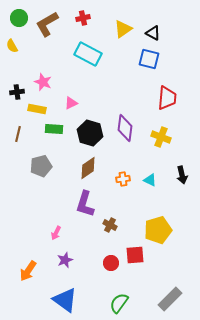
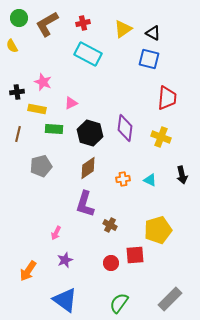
red cross: moved 5 px down
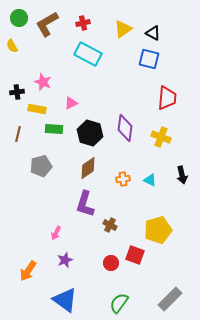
red square: rotated 24 degrees clockwise
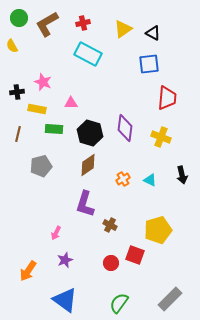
blue square: moved 5 px down; rotated 20 degrees counterclockwise
pink triangle: rotated 24 degrees clockwise
brown diamond: moved 3 px up
orange cross: rotated 24 degrees counterclockwise
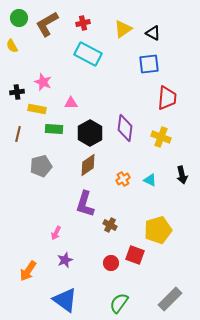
black hexagon: rotated 15 degrees clockwise
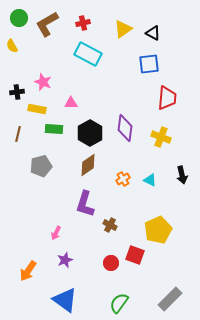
yellow pentagon: rotated 8 degrees counterclockwise
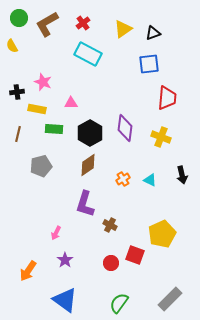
red cross: rotated 24 degrees counterclockwise
black triangle: rotated 49 degrees counterclockwise
yellow pentagon: moved 4 px right, 4 px down
purple star: rotated 14 degrees counterclockwise
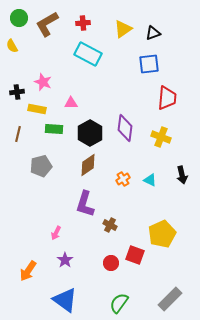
red cross: rotated 32 degrees clockwise
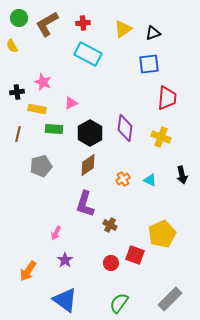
pink triangle: rotated 24 degrees counterclockwise
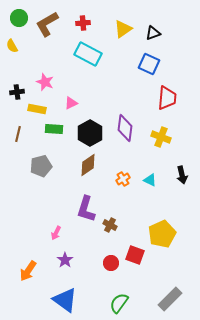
blue square: rotated 30 degrees clockwise
pink star: moved 2 px right
purple L-shape: moved 1 px right, 5 px down
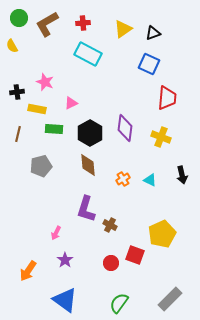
brown diamond: rotated 60 degrees counterclockwise
